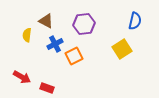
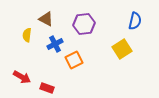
brown triangle: moved 2 px up
orange square: moved 4 px down
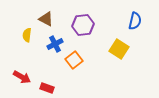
purple hexagon: moved 1 px left, 1 px down
yellow square: moved 3 px left; rotated 24 degrees counterclockwise
orange square: rotated 12 degrees counterclockwise
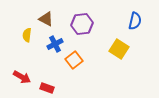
purple hexagon: moved 1 px left, 1 px up
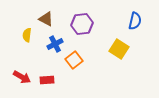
red rectangle: moved 8 px up; rotated 24 degrees counterclockwise
